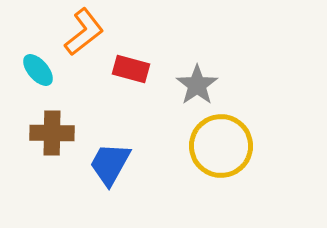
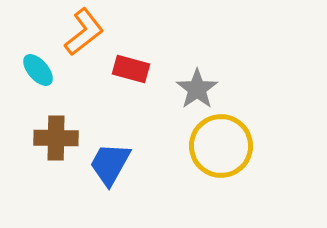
gray star: moved 4 px down
brown cross: moved 4 px right, 5 px down
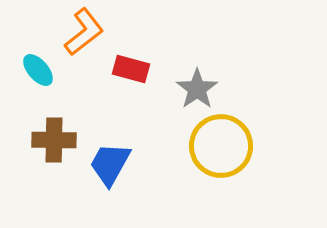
brown cross: moved 2 px left, 2 px down
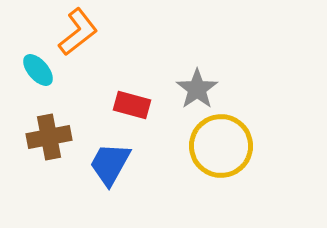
orange L-shape: moved 6 px left
red rectangle: moved 1 px right, 36 px down
brown cross: moved 5 px left, 3 px up; rotated 12 degrees counterclockwise
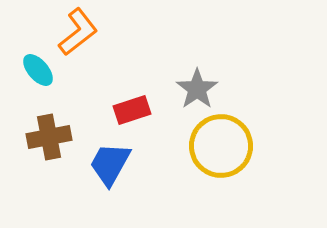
red rectangle: moved 5 px down; rotated 33 degrees counterclockwise
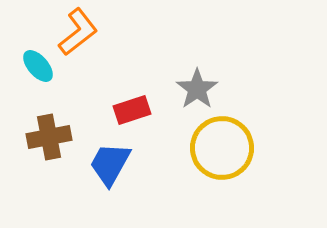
cyan ellipse: moved 4 px up
yellow circle: moved 1 px right, 2 px down
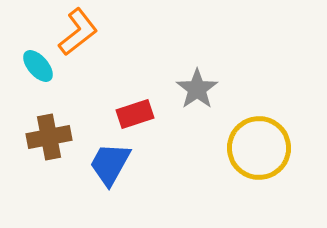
red rectangle: moved 3 px right, 4 px down
yellow circle: moved 37 px right
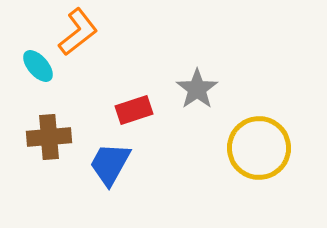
red rectangle: moved 1 px left, 4 px up
brown cross: rotated 6 degrees clockwise
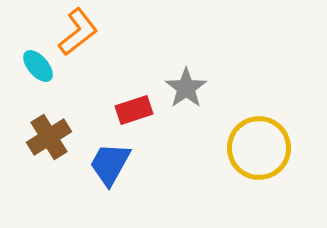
gray star: moved 11 px left, 1 px up
brown cross: rotated 27 degrees counterclockwise
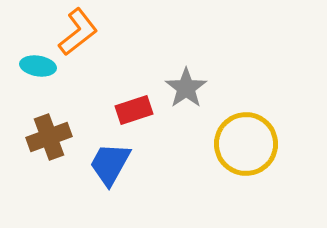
cyan ellipse: rotated 40 degrees counterclockwise
brown cross: rotated 12 degrees clockwise
yellow circle: moved 13 px left, 4 px up
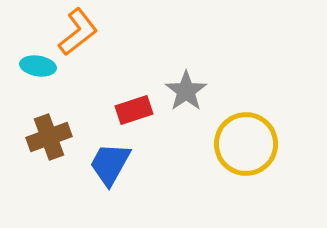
gray star: moved 3 px down
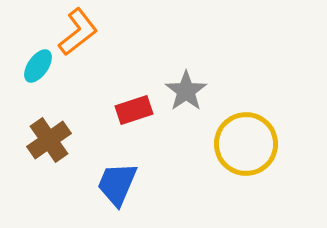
cyan ellipse: rotated 64 degrees counterclockwise
brown cross: moved 3 px down; rotated 15 degrees counterclockwise
blue trapezoid: moved 7 px right, 20 px down; rotated 6 degrees counterclockwise
